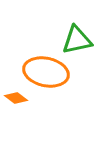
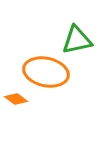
orange diamond: moved 1 px down
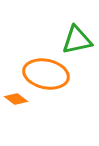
orange ellipse: moved 2 px down
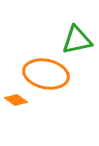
orange diamond: moved 1 px down
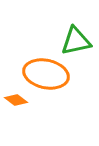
green triangle: moved 1 px left, 1 px down
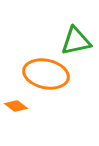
orange diamond: moved 6 px down
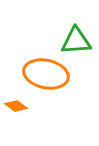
green triangle: rotated 8 degrees clockwise
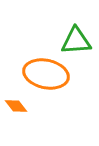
orange diamond: rotated 15 degrees clockwise
